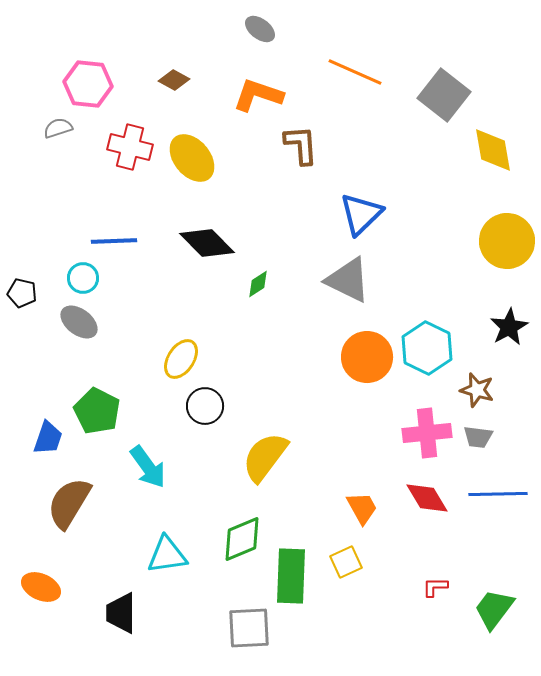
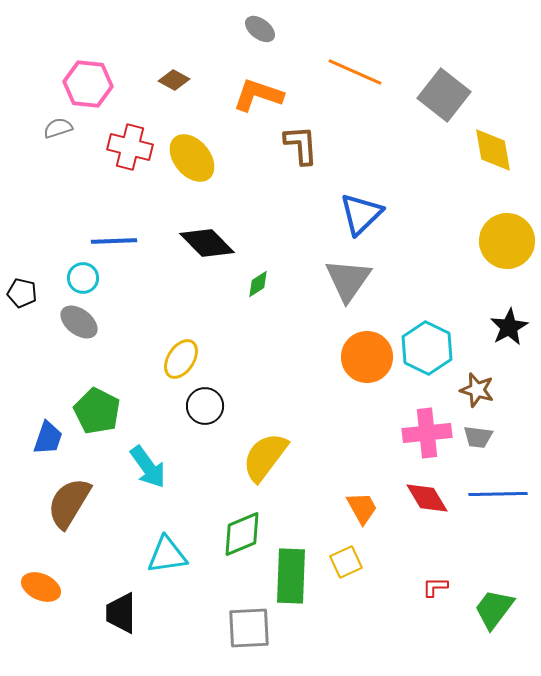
gray triangle at (348, 280): rotated 39 degrees clockwise
green diamond at (242, 539): moved 5 px up
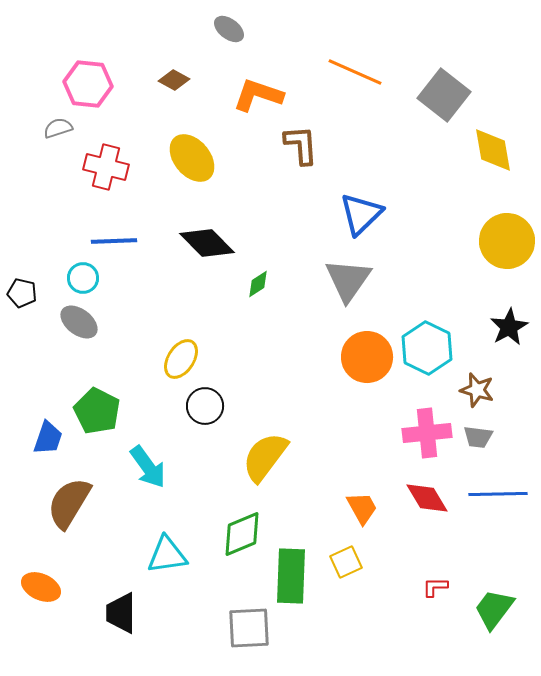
gray ellipse at (260, 29): moved 31 px left
red cross at (130, 147): moved 24 px left, 20 px down
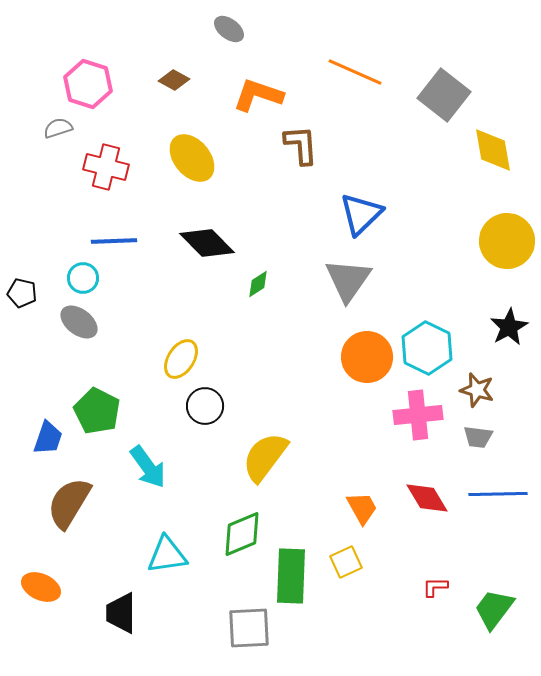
pink hexagon at (88, 84): rotated 12 degrees clockwise
pink cross at (427, 433): moved 9 px left, 18 px up
